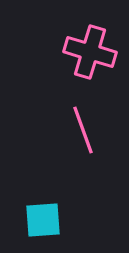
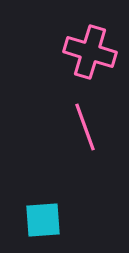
pink line: moved 2 px right, 3 px up
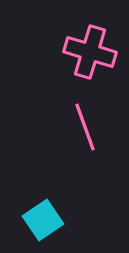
cyan square: rotated 30 degrees counterclockwise
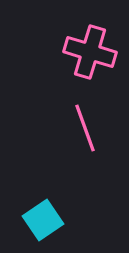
pink line: moved 1 px down
